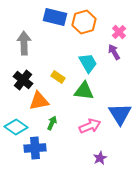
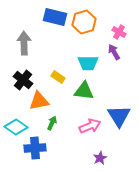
pink cross: rotated 16 degrees counterclockwise
cyan trapezoid: rotated 120 degrees clockwise
blue triangle: moved 1 px left, 2 px down
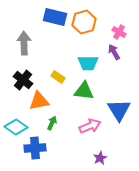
blue triangle: moved 6 px up
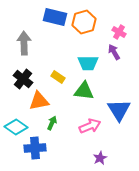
black cross: moved 1 px up
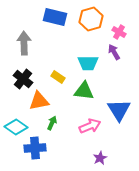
orange hexagon: moved 7 px right, 3 px up
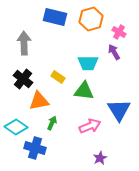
blue cross: rotated 20 degrees clockwise
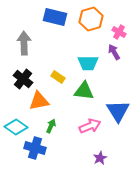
blue triangle: moved 1 px left, 1 px down
green arrow: moved 1 px left, 3 px down
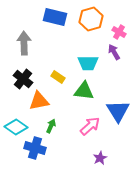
pink arrow: rotated 20 degrees counterclockwise
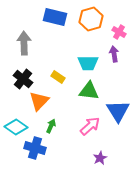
purple arrow: moved 2 px down; rotated 21 degrees clockwise
green triangle: moved 5 px right
orange triangle: rotated 35 degrees counterclockwise
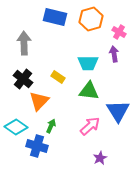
blue cross: moved 2 px right, 2 px up
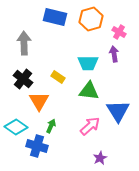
orange triangle: rotated 15 degrees counterclockwise
